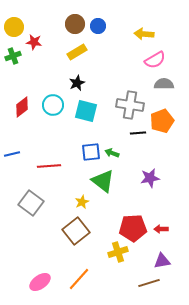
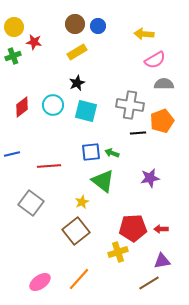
brown line: rotated 15 degrees counterclockwise
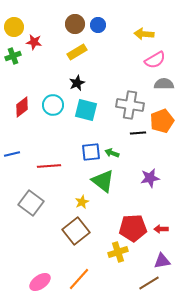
blue circle: moved 1 px up
cyan square: moved 1 px up
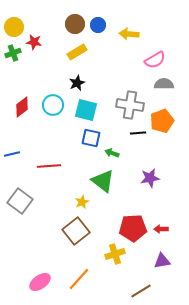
yellow arrow: moved 15 px left
green cross: moved 3 px up
blue square: moved 14 px up; rotated 18 degrees clockwise
gray square: moved 11 px left, 2 px up
yellow cross: moved 3 px left, 2 px down
brown line: moved 8 px left, 8 px down
